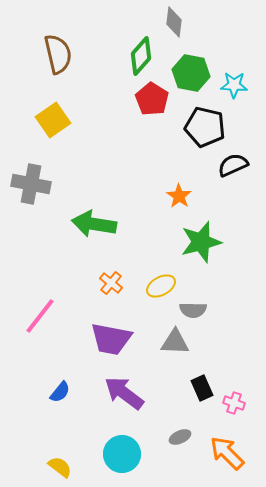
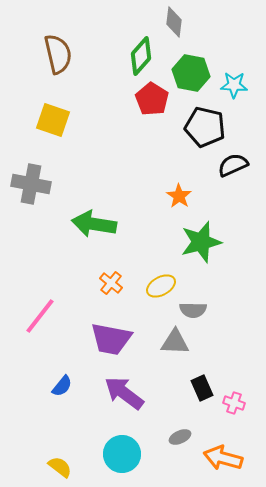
yellow square: rotated 36 degrees counterclockwise
blue semicircle: moved 2 px right, 6 px up
orange arrow: moved 4 px left, 5 px down; rotated 30 degrees counterclockwise
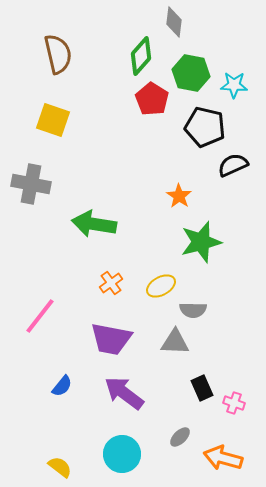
orange cross: rotated 15 degrees clockwise
gray ellipse: rotated 20 degrees counterclockwise
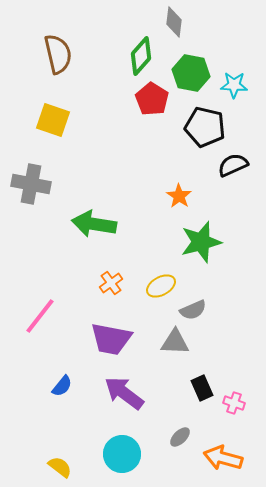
gray semicircle: rotated 24 degrees counterclockwise
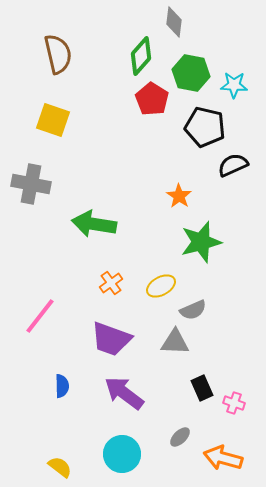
purple trapezoid: rotated 9 degrees clockwise
blue semicircle: rotated 40 degrees counterclockwise
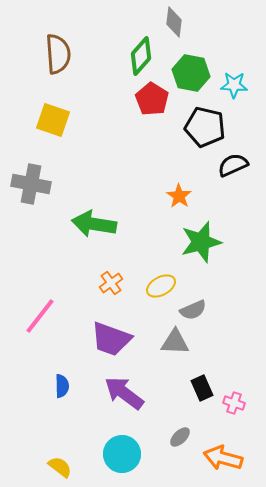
brown semicircle: rotated 9 degrees clockwise
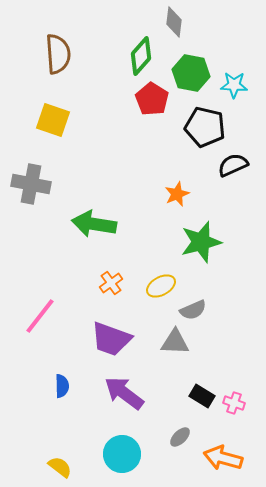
orange star: moved 2 px left, 2 px up; rotated 15 degrees clockwise
black rectangle: moved 8 px down; rotated 35 degrees counterclockwise
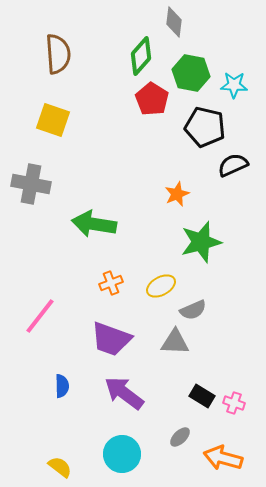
orange cross: rotated 15 degrees clockwise
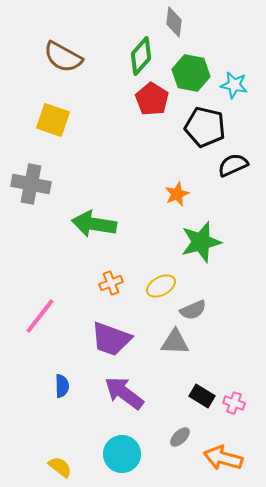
brown semicircle: moved 5 px right, 3 px down; rotated 123 degrees clockwise
cyan star: rotated 8 degrees clockwise
